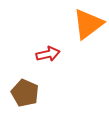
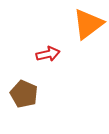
brown pentagon: moved 1 px left, 1 px down
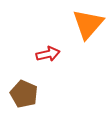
orange triangle: rotated 12 degrees counterclockwise
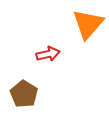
brown pentagon: rotated 8 degrees clockwise
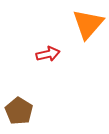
brown pentagon: moved 5 px left, 17 px down
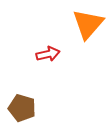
brown pentagon: moved 3 px right, 3 px up; rotated 16 degrees counterclockwise
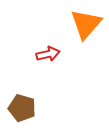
orange triangle: moved 2 px left
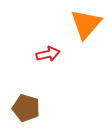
brown pentagon: moved 4 px right
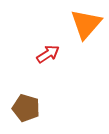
red arrow: rotated 20 degrees counterclockwise
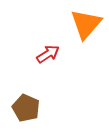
brown pentagon: rotated 8 degrees clockwise
